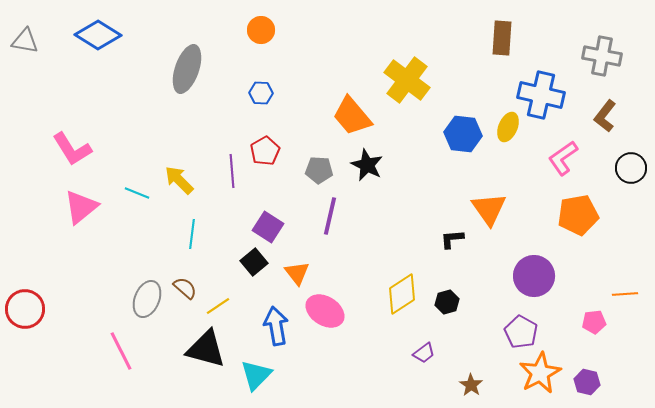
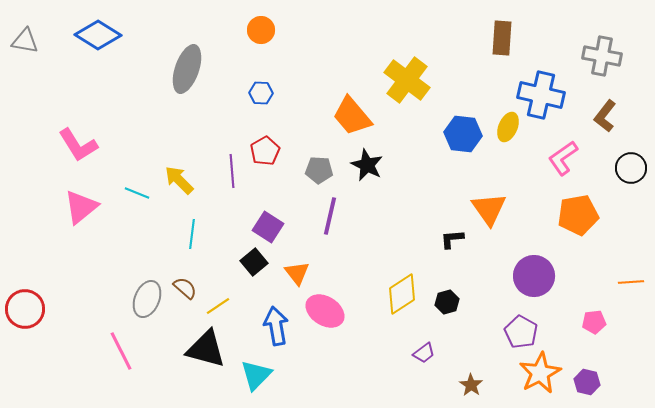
pink L-shape at (72, 149): moved 6 px right, 4 px up
orange line at (625, 294): moved 6 px right, 12 px up
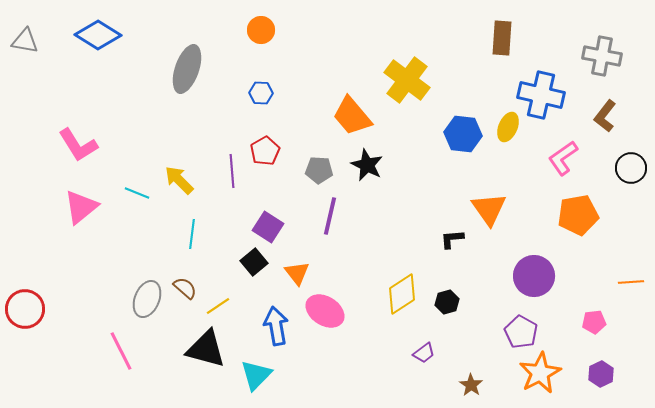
purple hexagon at (587, 382): moved 14 px right, 8 px up; rotated 20 degrees clockwise
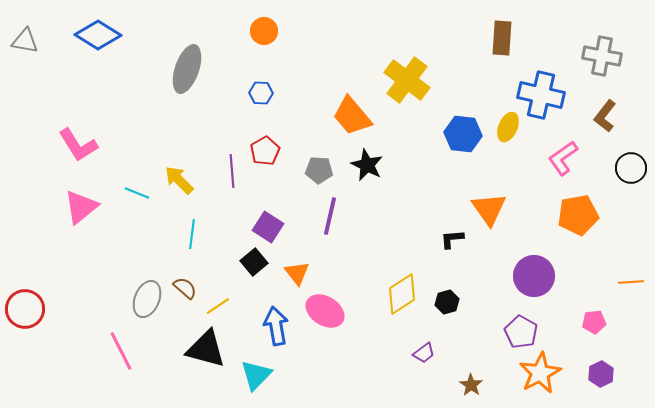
orange circle at (261, 30): moved 3 px right, 1 px down
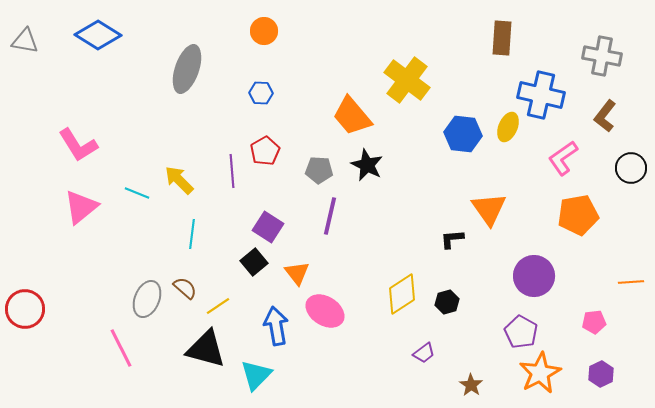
pink line at (121, 351): moved 3 px up
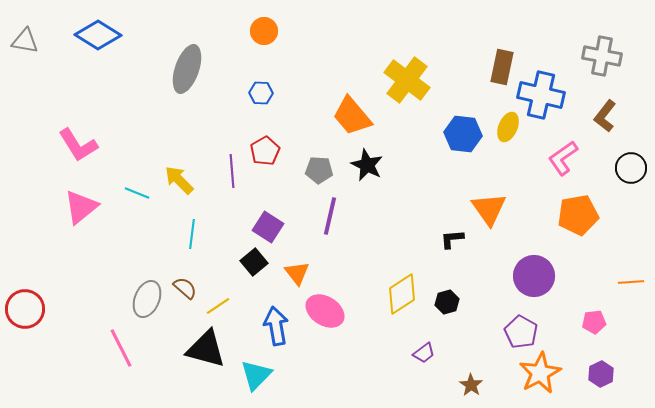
brown rectangle at (502, 38): moved 29 px down; rotated 8 degrees clockwise
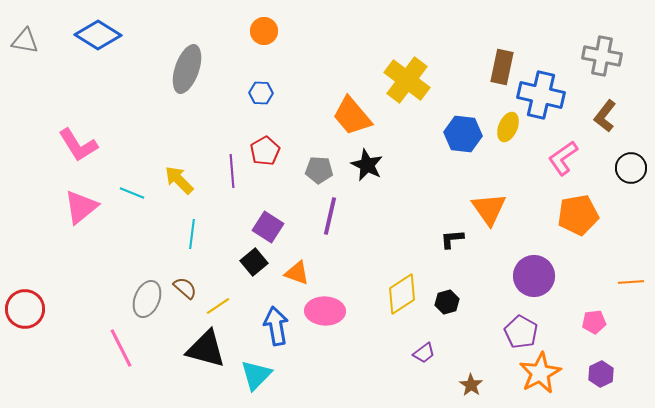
cyan line at (137, 193): moved 5 px left
orange triangle at (297, 273): rotated 32 degrees counterclockwise
pink ellipse at (325, 311): rotated 30 degrees counterclockwise
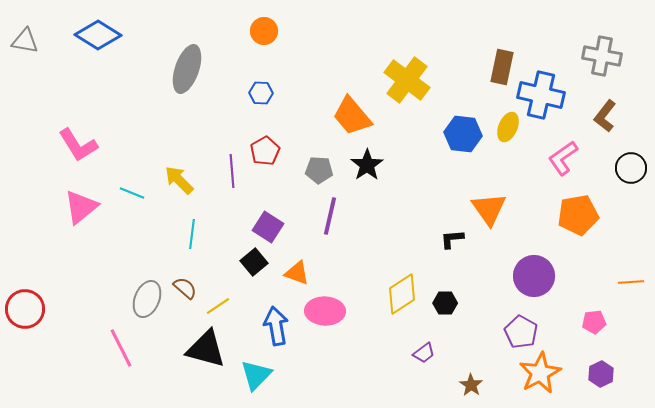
black star at (367, 165): rotated 12 degrees clockwise
black hexagon at (447, 302): moved 2 px left, 1 px down; rotated 15 degrees clockwise
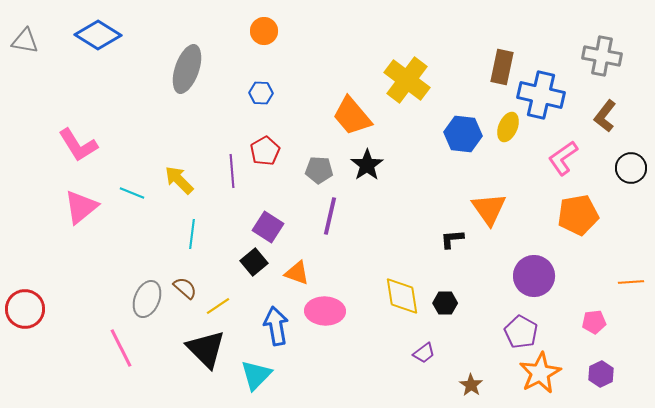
yellow diamond at (402, 294): moved 2 px down; rotated 66 degrees counterclockwise
black triangle at (206, 349): rotated 30 degrees clockwise
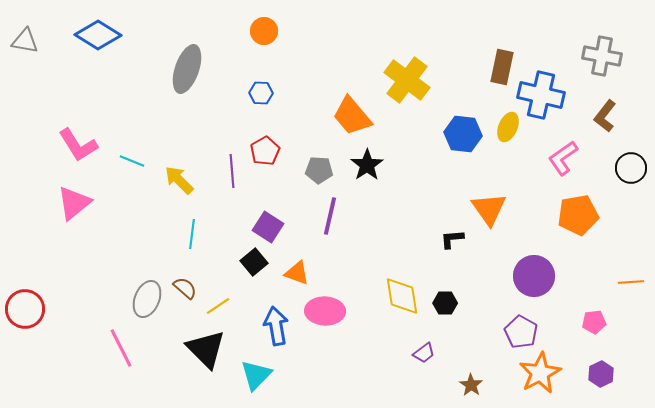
cyan line at (132, 193): moved 32 px up
pink triangle at (81, 207): moved 7 px left, 4 px up
